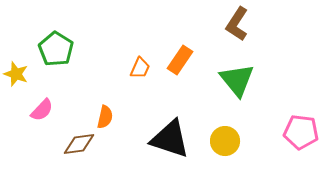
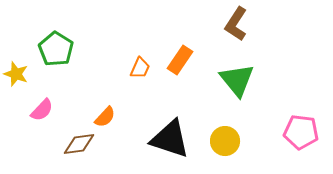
brown L-shape: moved 1 px left
orange semicircle: rotated 30 degrees clockwise
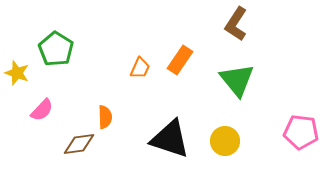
yellow star: moved 1 px right, 1 px up
orange semicircle: rotated 45 degrees counterclockwise
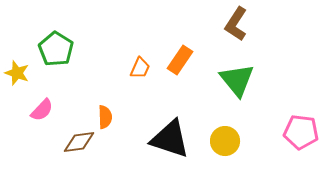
brown diamond: moved 2 px up
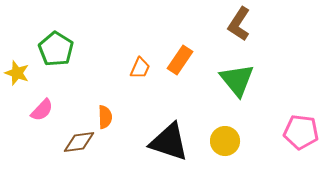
brown L-shape: moved 3 px right
black triangle: moved 1 px left, 3 px down
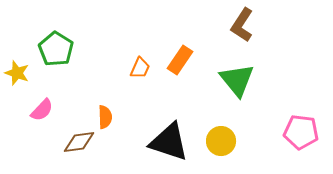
brown L-shape: moved 3 px right, 1 px down
yellow circle: moved 4 px left
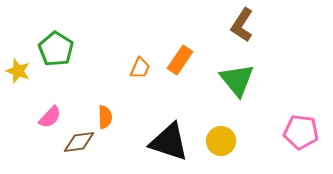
yellow star: moved 1 px right, 2 px up
pink semicircle: moved 8 px right, 7 px down
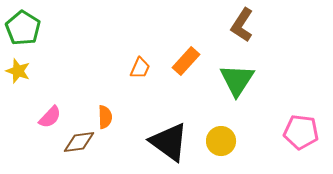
green pentagon: moved 33 px left, 21 px up
orange rectangle: moved 6 px right, 1 px down; rotated 8 degrees clockwise
green triangle: rotated 12 degrees clockwise
black triangle: rotated 18 degrees clockwise
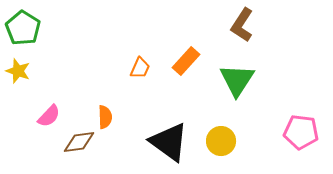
pink semicircle: moved 1 px left, 1 px up
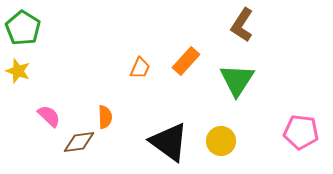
pink semicircle: rotated 90 degrees counterclockwise
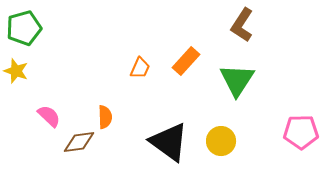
green pentagon: moved 1 px right; rotated 24 degrees clockwise
yellow star: moved 2 px left
pink pentagon: rotated 8 degrees counterclockwise
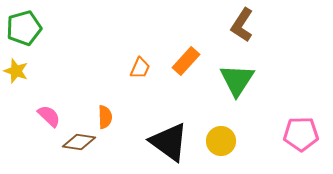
pink pentagon: moved 2 px down
brown diamond: rotated 16 degrees clockwise
